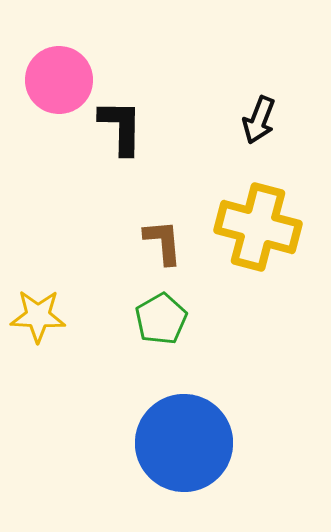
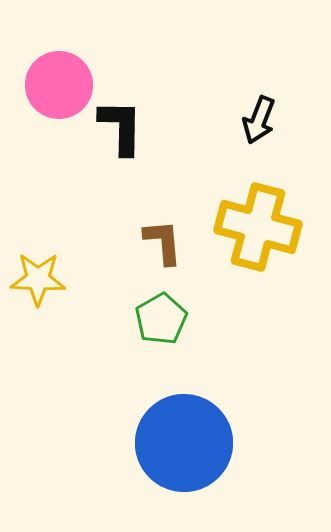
pink circle: moved 5 px down
yellow star: moved 37 px up
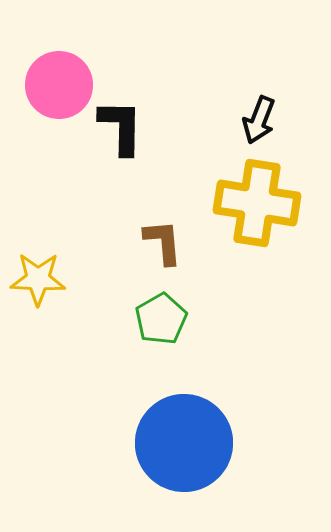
yellow cross: moved 1 px left, 24 px up; rotated 6 degrees counterclockwise
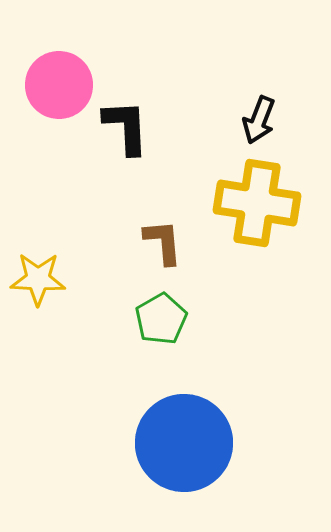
black L-shape: moved 5 px right; rotated 4 degrees counterclockwise
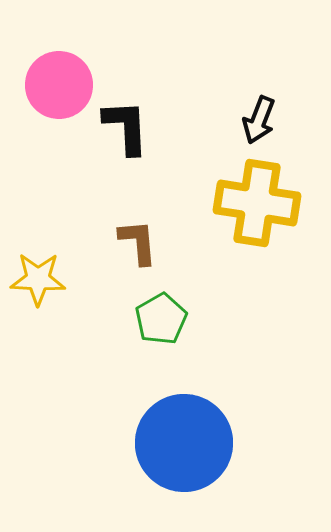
brown L-shape: moved 25 px left
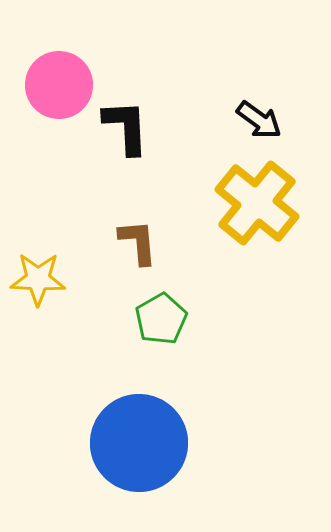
black arrow: rotated 75 degrees counterclockwise
yellow cross: rotated 30 degrees clockwise
blue circle: moved 45 px left
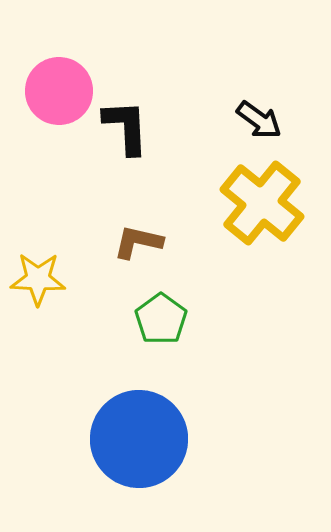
pink circle: moved 6 px down
yellow cross: moved 5 px right
brown L-shape: rotated 72 degrees counterclockwise
green pentagon: rotated 6 degrees counterclockwise
blue circle: moved 4 px up
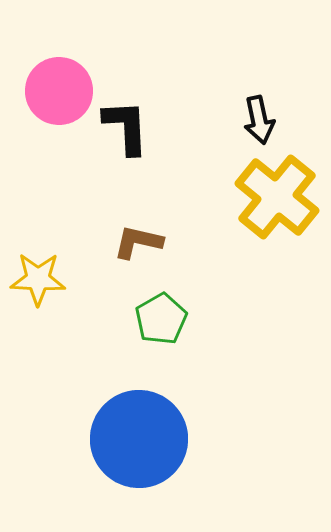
black arrow: rotated 42 degrees clockwise
yellow cross: moved 15 px right, 6 px up
green pentagon: rotated 6 degrees clockwise
